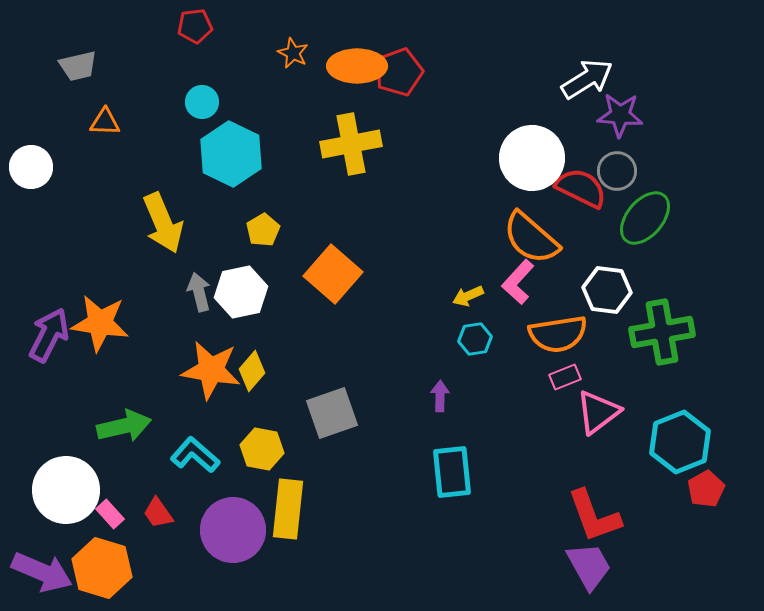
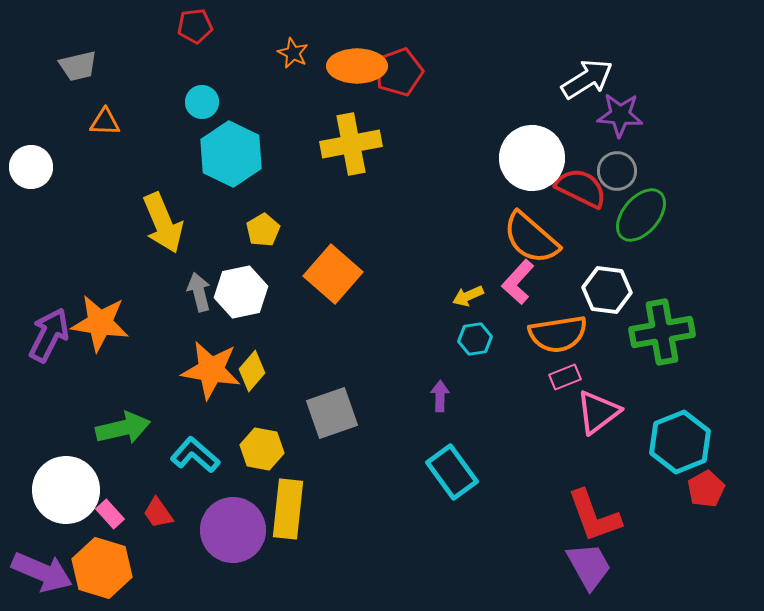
green ellipse at (645, 218): moved 4 px left, 3 px up
green arrow at (124, 426): moved 1 px left, 2 px down
cyan rectangle at (452, 472): rotated 30 degrees counterclockwise
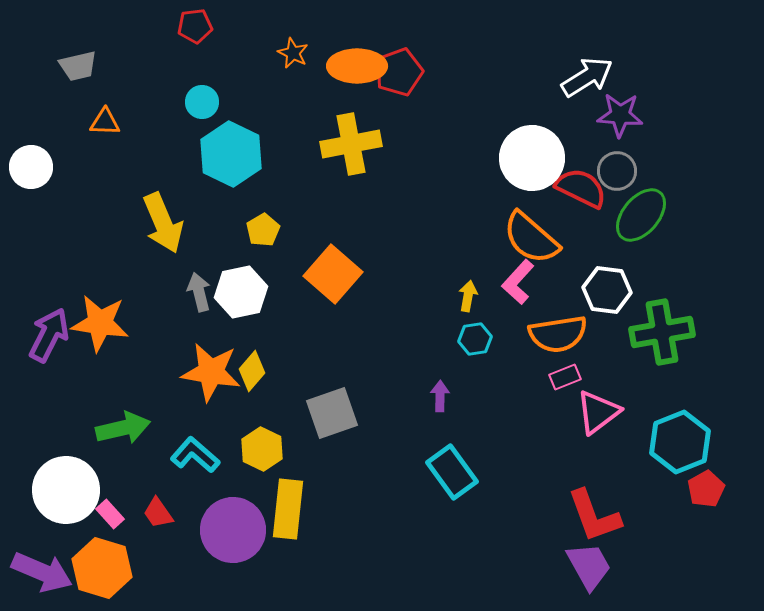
white arrow at (587, 79): moved 2 px up
yellow arrow at (468, 296): rotated 124 degrees clockwise
orange star at (211, 370): moved 2 px down
yellow hexagon at (262, 449): rotated 15 degrees clockwise
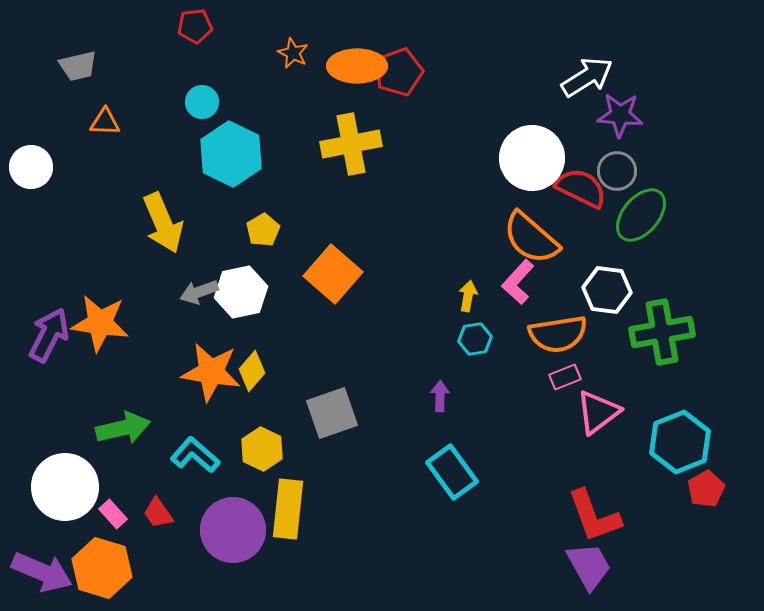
gray arrow at (199, 292): rotated 96 degrees counterclockwise
white circle at (66, 490): moved 1 px left, 3 px up
pink rectangle at (110, 514): moved 3 px right
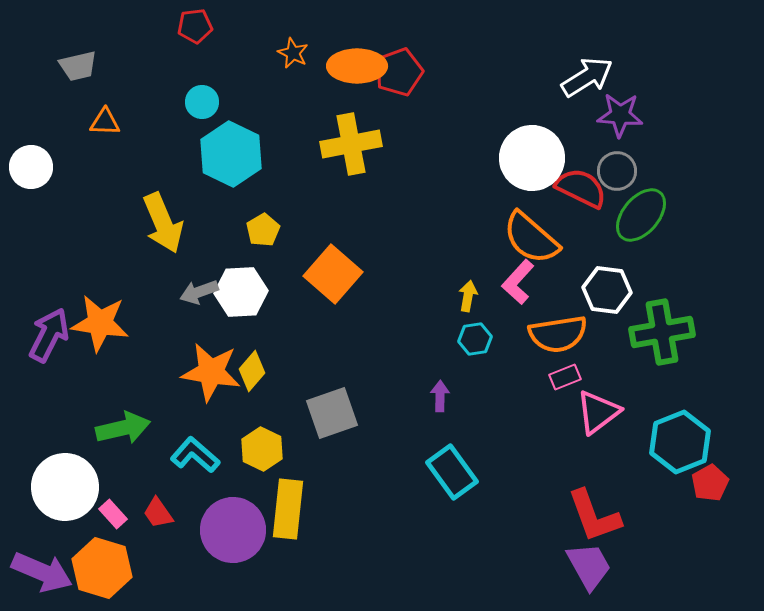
white hexagon at (241, 292): rotated 9 degrees clockwise
red pentagon at (706, 489): moved 4 px right, 6 px up
